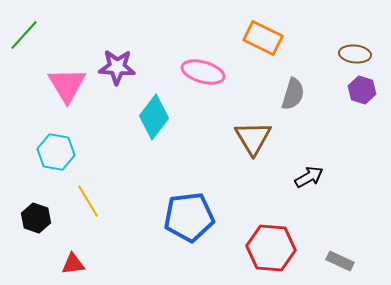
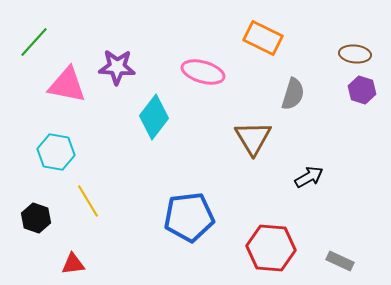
green line: moved 10 px right, 7 px down
pink triangle: rotated 48 degrees counterclockwise
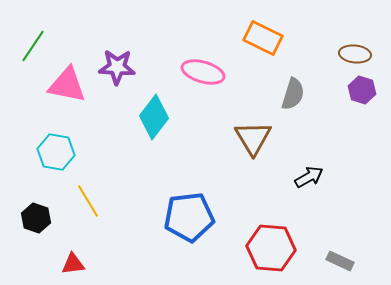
green line: moved 1 px left, 4 px down; rotated 8 degrees counterclockwise
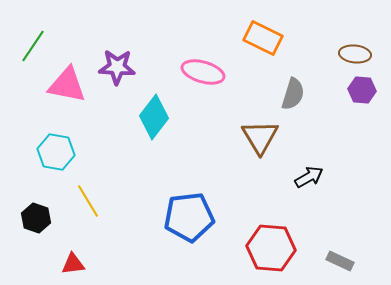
purple hexagon: rotated 12 degrees counterclockwise
brown triangle: moved 7 px right, 1 px up
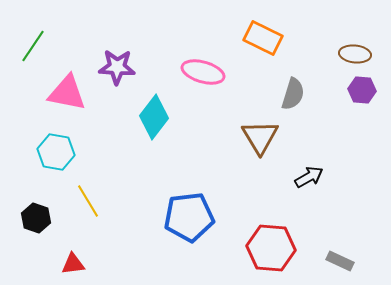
pink triangle: moved 8 px down
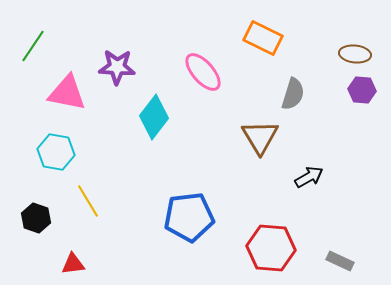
pink ellipse: rotated 33 degrees clockwise
